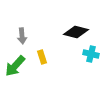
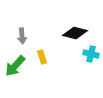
black diamond: moved 1 px left, 1 px down
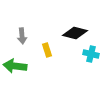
yellow rectangle: moved 5 px right, 7 px up
green arrow: rotated 55 degrees clockwise
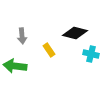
yellow rectangle: moved 2 px right; rotated 16 degrees counterclockwise
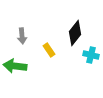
black diamond: rotated 65 degrees counterclockwise
cyan cross: moved 1 px down
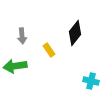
cyan cross: moved 26 px down
green arrow: rotated 15 degrees counterclockwise
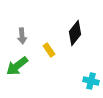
green arrow: moved 2 px right; rotated 30 degrees counterclockwise
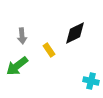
black diamond: rotated 25 degrees clockwise
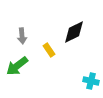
black diamond: moved 1 px left, 1 px up
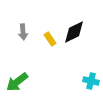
gray arrow: moved 1 px right, 4 px up
yellow rectangle: moved 1 px right, 11 px up
green arrow: moved 16 px down
